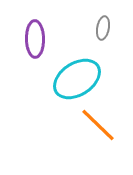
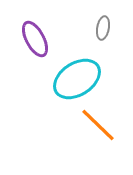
purple ellipse: rotated 27 degrees counterclockwise
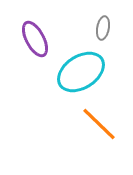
cyan ellipse: moved 4 px right, 7 px up
orange line: moved 1 px right, 1 px up
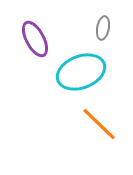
cyan ellipse: rotated 12 degrees clockwise
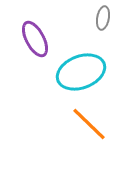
gray ellipse: moved 10 px up
orange line: moved 10 px left
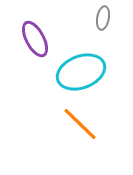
orange line: moved 9 px left
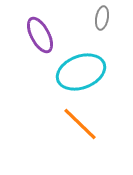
gray ellipse: moved 1 px left
purple ellipse: moved 5 px right, 4 px up
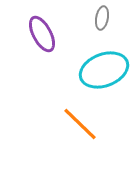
purple ellipse: moved 2 px right, 1 px up
cyan ellipse: moved 23 px right, 2 px up
